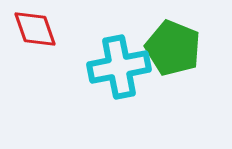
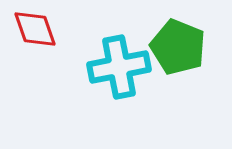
green pentagon: moved 5 px right, 1 px up
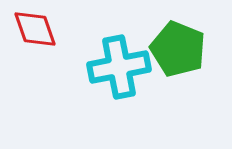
green pentagon: moved 2 px down
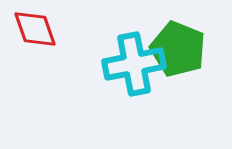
cyan cross: moved 15 px right, 3 px up
